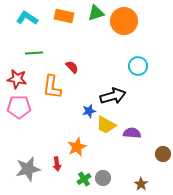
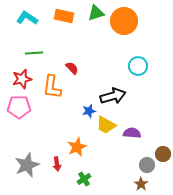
red semicircle: moved 1 px down
red star: moved 5 px right; rotated 24 degrees counterclockwise
gray star: moved 1 px left, 4 px up; rotated 10 degrees counterclockwise
gray circle: moved 44 px right, 13 px up
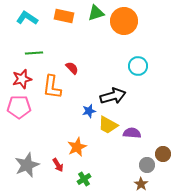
yellow trapezoid: moved 2 px right
red arrow: moved 1 px right, 1 px down; rotated 24 degrees counterclockwise
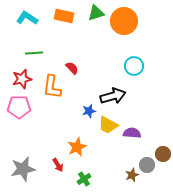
cyan circle: moved 4 px left
gray star: moved 4 px left, 4 px down; rotated 10 degrees clockwise
brown star: moved 9 px left, 9 px up; rotated 16 degrees clockwise
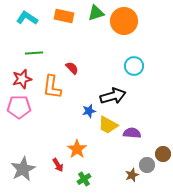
orange star: moved 2 px down; rotated 12 degrees counterclockwise
gray star: rotated 15 degrees counterclockwise
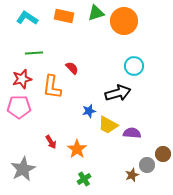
black arrow: moved 5 px right, 3 px up
red arrow: moved 7 px left, 23 px up
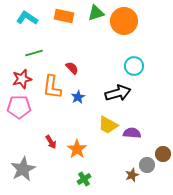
green line: rotated 12 degrees counterclockwise
blue star: moved 11 px left, 14 px up; rotated 16 degrees counterclockwise
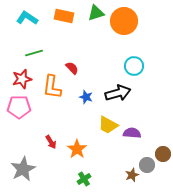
blue star: moved 8 px right; rotated 24 degrees counterclockwise
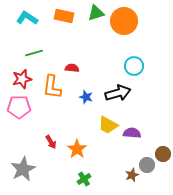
red semicircle: rotated 40 degrees counterclockwise
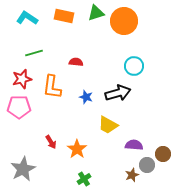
red semicircle: moved 4 px right, 6 px up
purple semicircle: moved 2 px right, 12 px down
